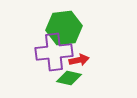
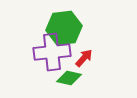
purple cross: moved 2 px left
red arrow: moved 5 px right, 2 px up; rotated 36 degrees counterclockwise
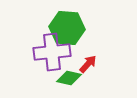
green hexagon: moved 3 px right; rotated 12 degrees clockwise
red arrow: moved 4 px right, 6 px down
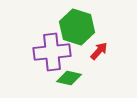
green hexagon: moved 10 px right, 1 px up; rotated 12 degrees clockwise
red arrow: moved 11 px right, 13 px up
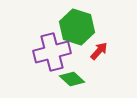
purple cross: rotated 9 degrees counterclockwise
green diamond: moved 3 px right, 1 px down; rotated 30 degrees clockwise
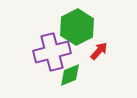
green hexagon: rotated 16 degrees clockwise
green diamond: moved 2 px left, 4 px up; rotated 65 degrees counterclockwise
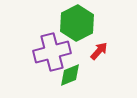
green hexagon: moved 4 px up
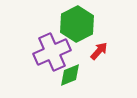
green hexagon: moved 1 px down
purple cross: rotated 9 degrees counterclockwise
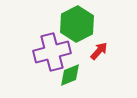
purple cross: rotated 9 degrees clockwise
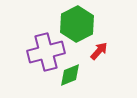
purple cross: moved 6 px left
